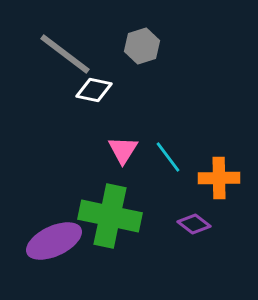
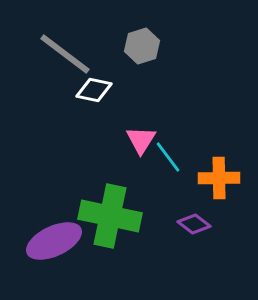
pink triangle: moved 18 px right, 10 px up
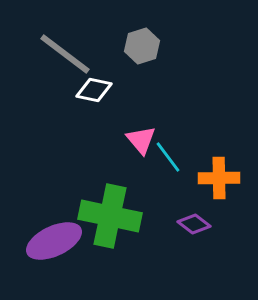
pink triangle: rotated 12 degrees counterclockwise
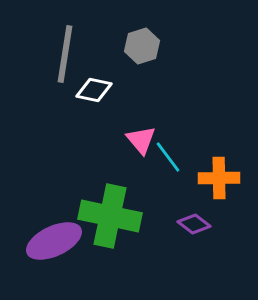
gray line: rotated 62 degrees clockwise
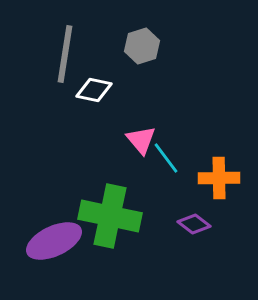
cyan line: moved 2 px left, 1 px down
